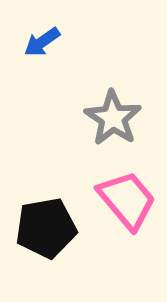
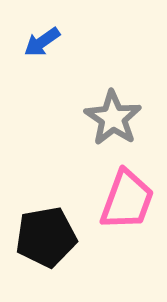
pink trapezoid: rotated 60 degrees clockwise
black pentagon: moved 9 px down
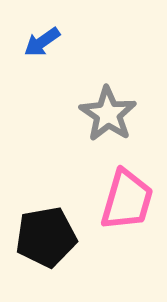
gray star: moved 5 px left, 4 px up
pink trapezoid: rotated 4 degrees counterclockwise
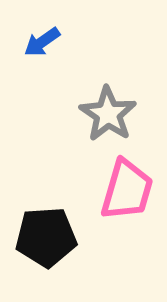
pink trapezoid: moved 10 px up
black pentagon: rotated 6 degrees clockwise
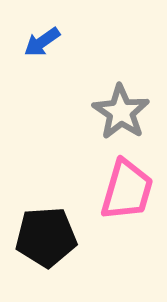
gray star: moved 13 px right, 2 px up
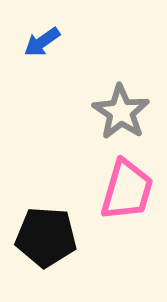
black pentagon: rotated 8 degrees clockwise
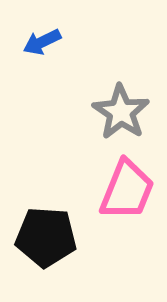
blue arrow: rotated 9 degrees clockwise
pink trapezoid: rotated 6 degrees clockwise
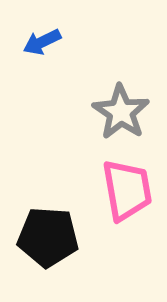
pink trapezoid: rotated 32 degrees counterclockwise
black pentagon: moved 2 px right
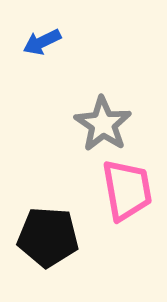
gray star: moved 18 px left, 12 px down
